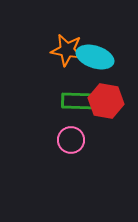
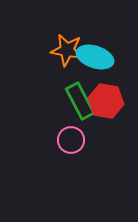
green rectangle: rotated 60 degrees clockwise
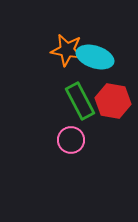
red hexagon: moved 7 px right
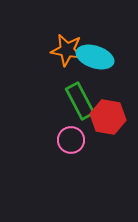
red hexagon: moved 5 px left, 16 px down
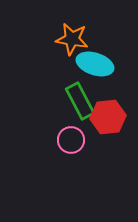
orange star: moved 5 px right, 11 px up
cyan ellipse: moved 7 px down
red hexagon: rotated 16 degrees counterclockwise
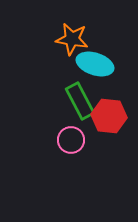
red hexagon: moved 1 px right, 1 px up; rotated 12 degrees clockwise
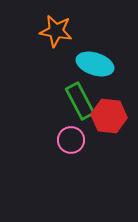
orange star: moved 16 px left, 8 px up
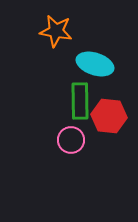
green rectangle: rotated 27 degrees clockwise
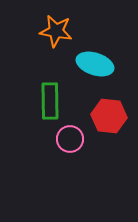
green rectangle: moved 30 px left
pink circle: moved 1 px left, 1 px up
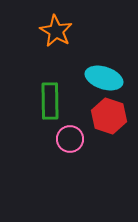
orange star: rotated 20 degrees clockwise
cyan ellipse: moved 9 px right, 14 px down
red hexagon: rotated 12 degrees clockwise
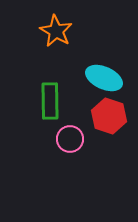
cyan ellipse: rotated 6 degrees clockwise
